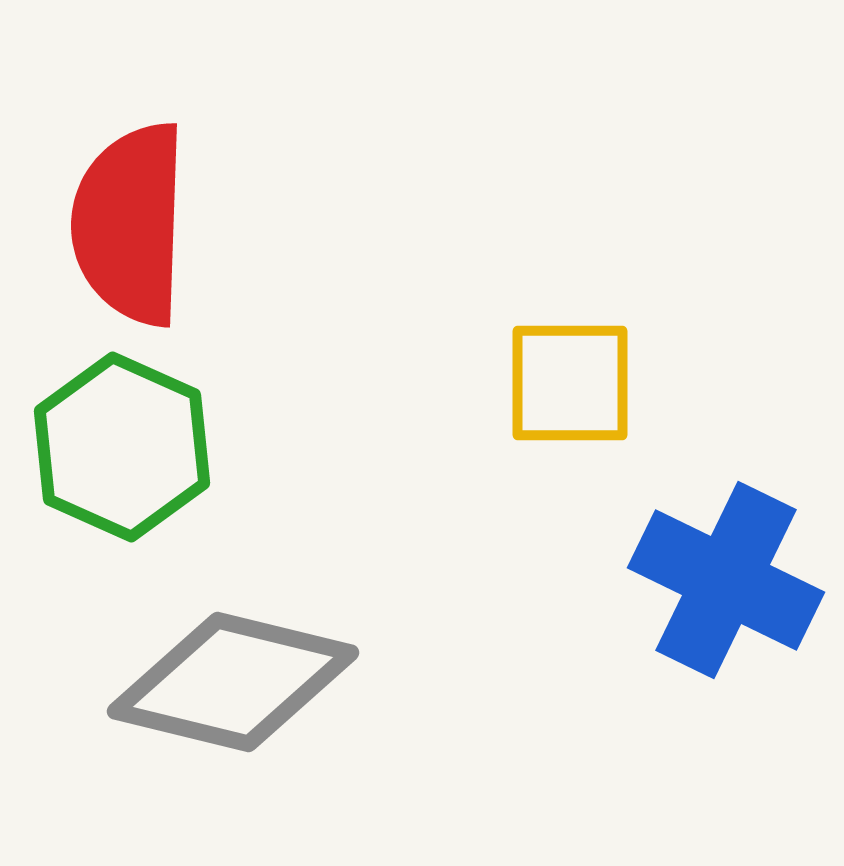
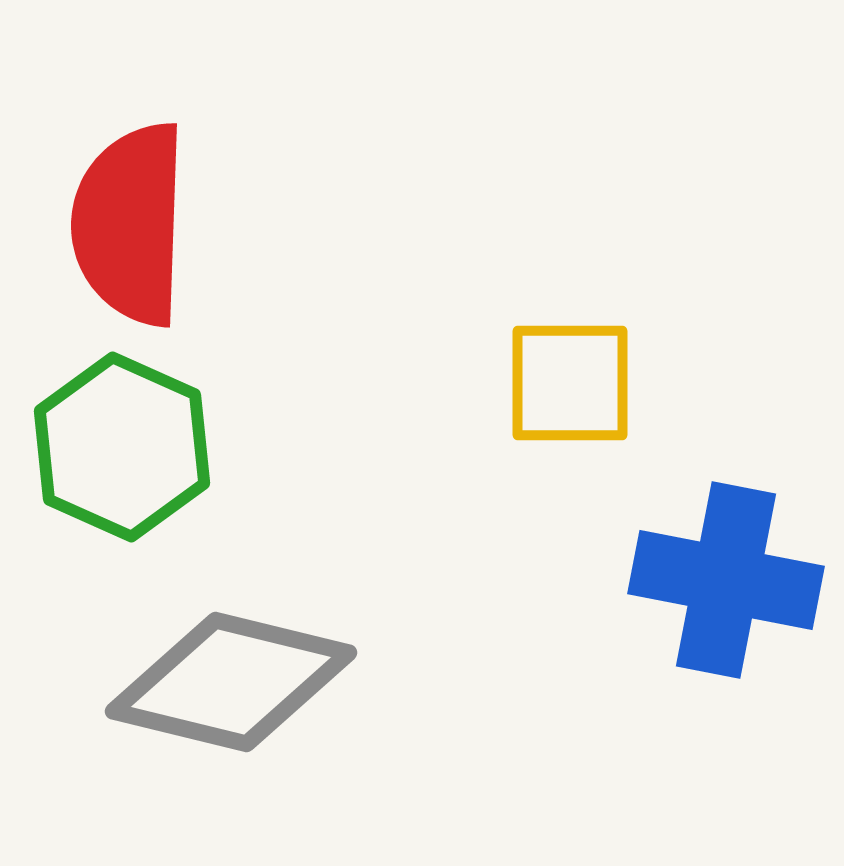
blue cross: rotated 15 degrees counterclockwise
gray diamond: moved 2 px left
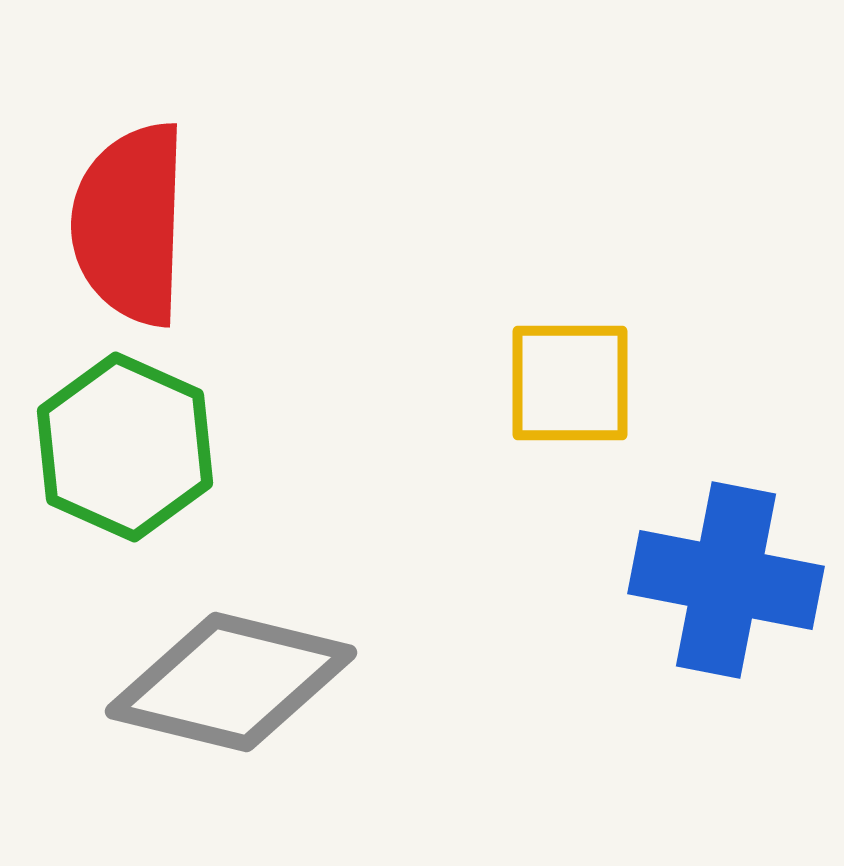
green hexagon: moved 3 px right
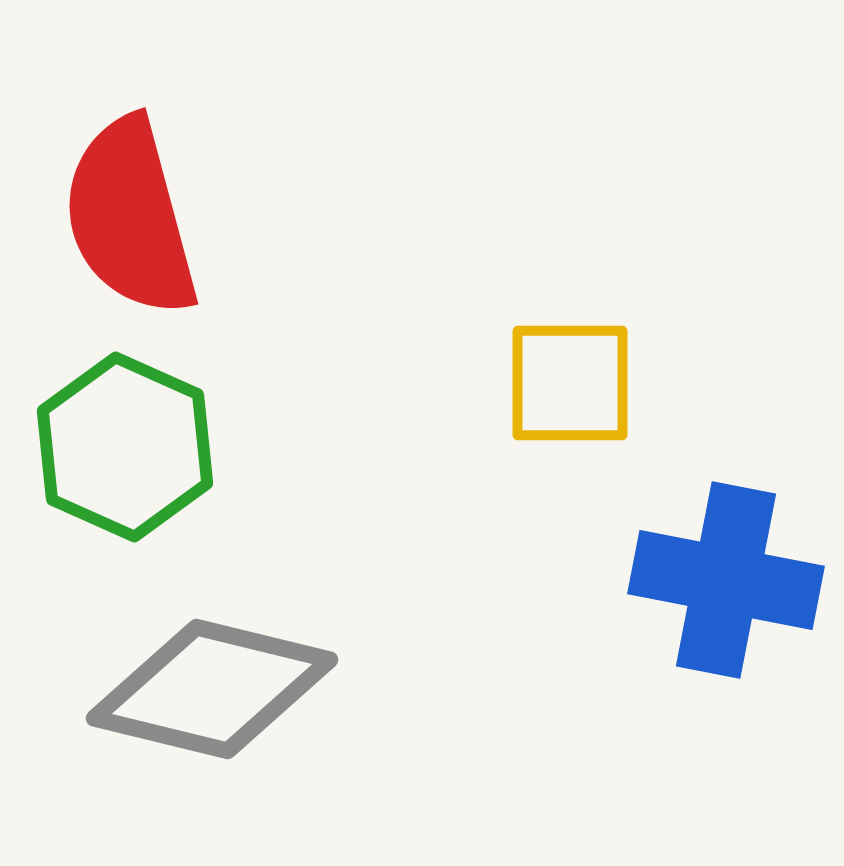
red semicircle: moved 7 px up; rotated 17 degrees counterclockwise
gray diamond: moved 19 px left, 7 px down
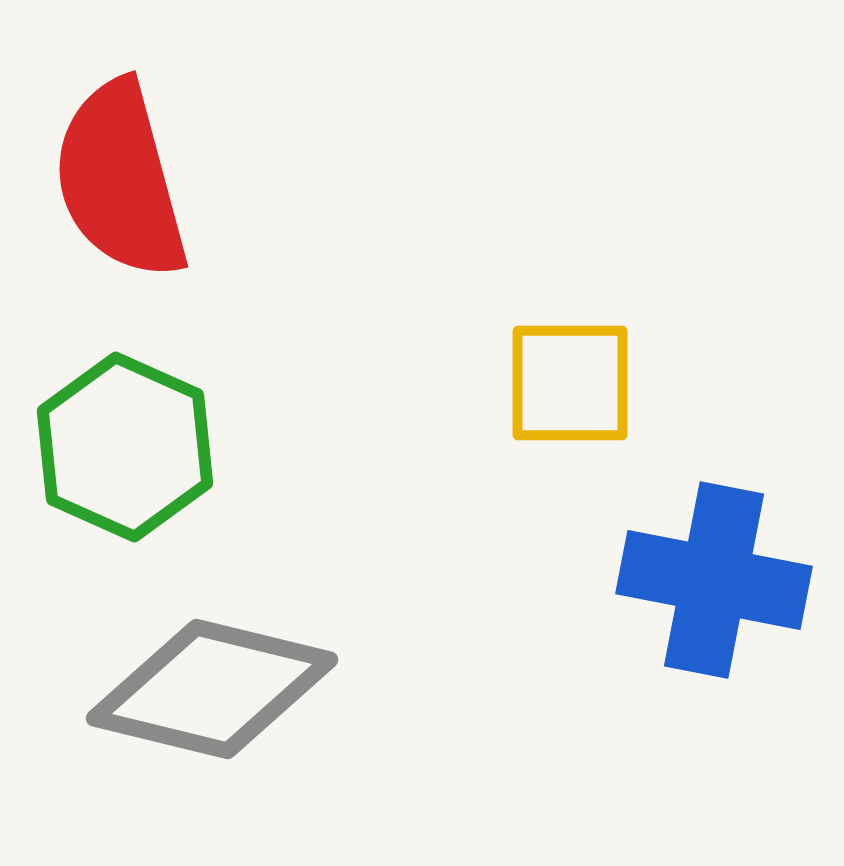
red semicircle: moved 10 px left, 37 px up
blue cross: moved 12 px left
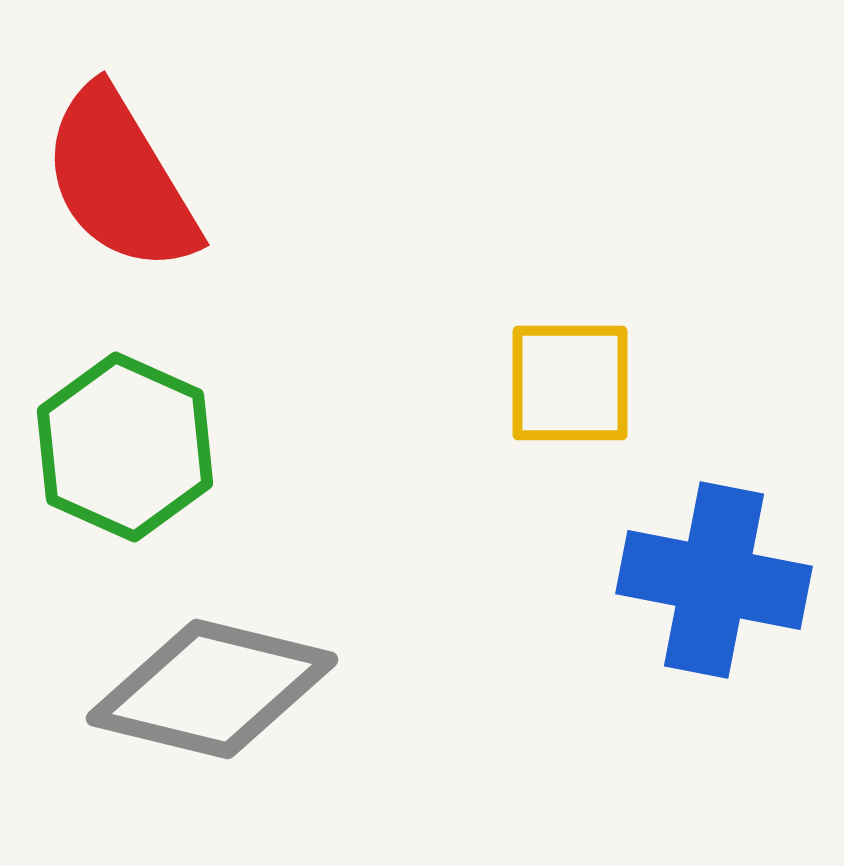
red semicircle: rotated 16 degrees counterclockwise
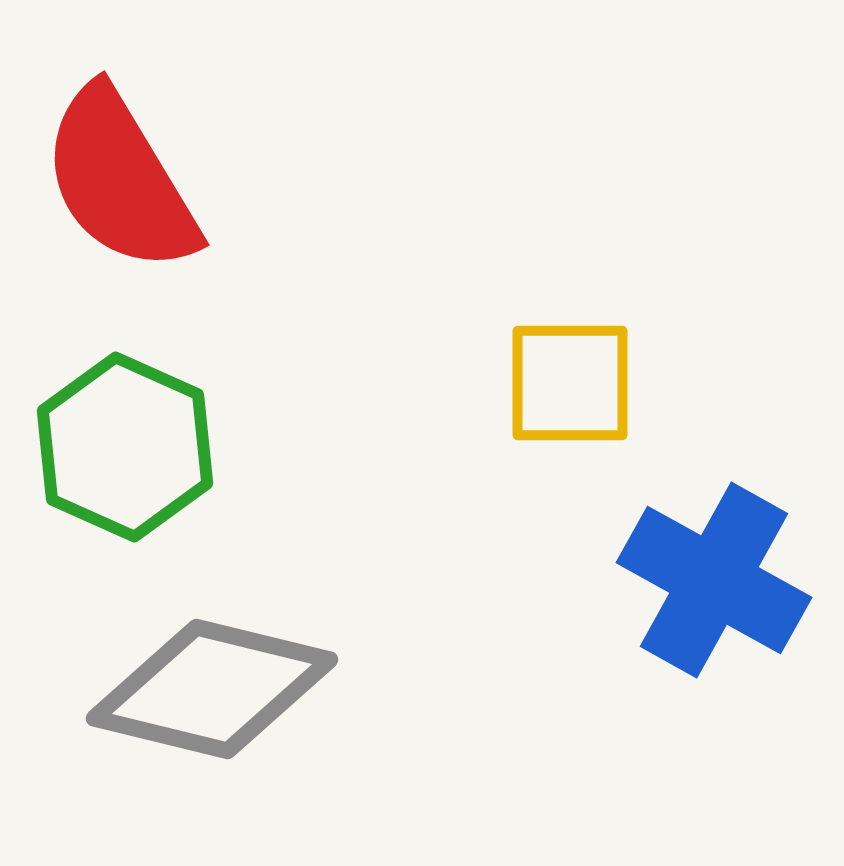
blue cross: rotated 18 degrees clockwise
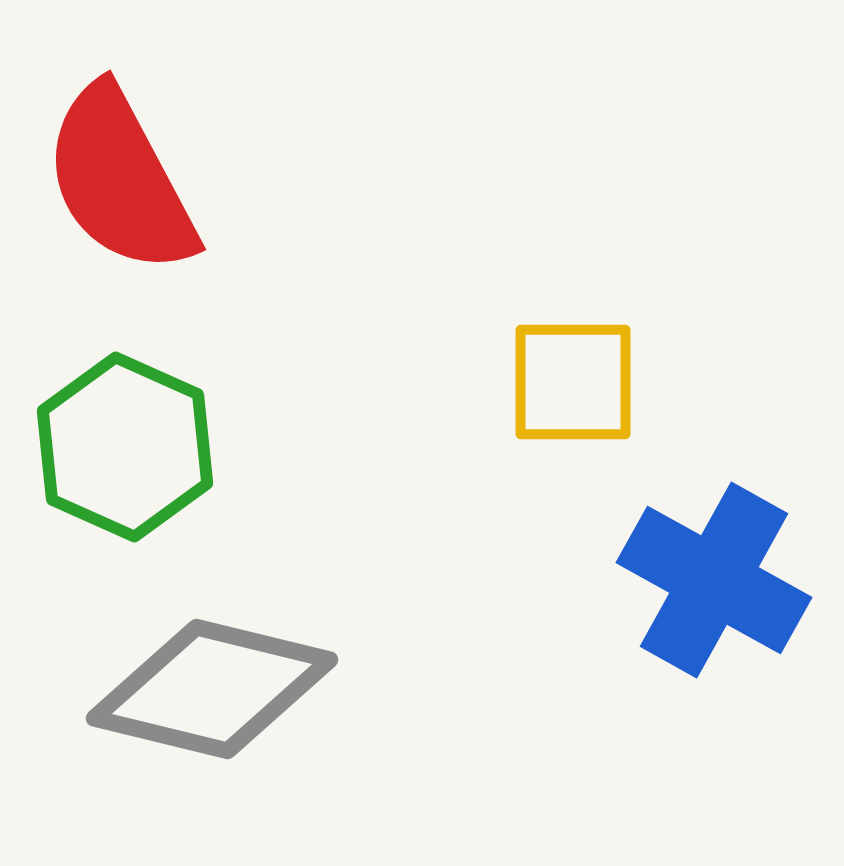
red semicircle: rotated 3 degrees clockwise
yellow square: moved 3 px right, 1 px up
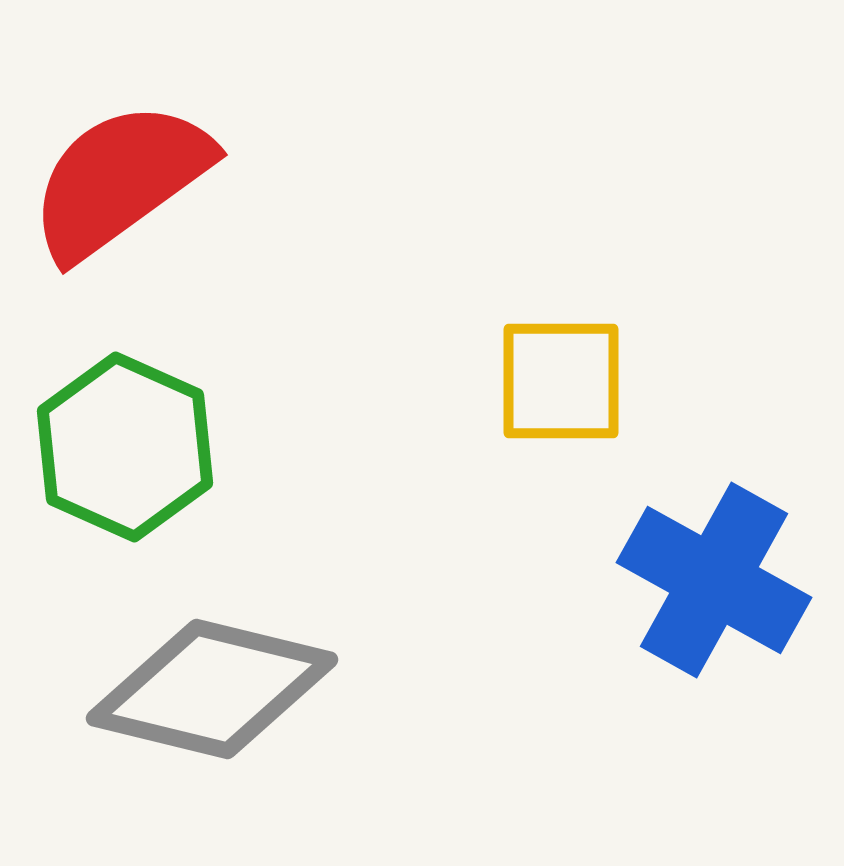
red semicircle: rotated 82 degrees clockwise
yellow square: moved 12 px left, 1 px up
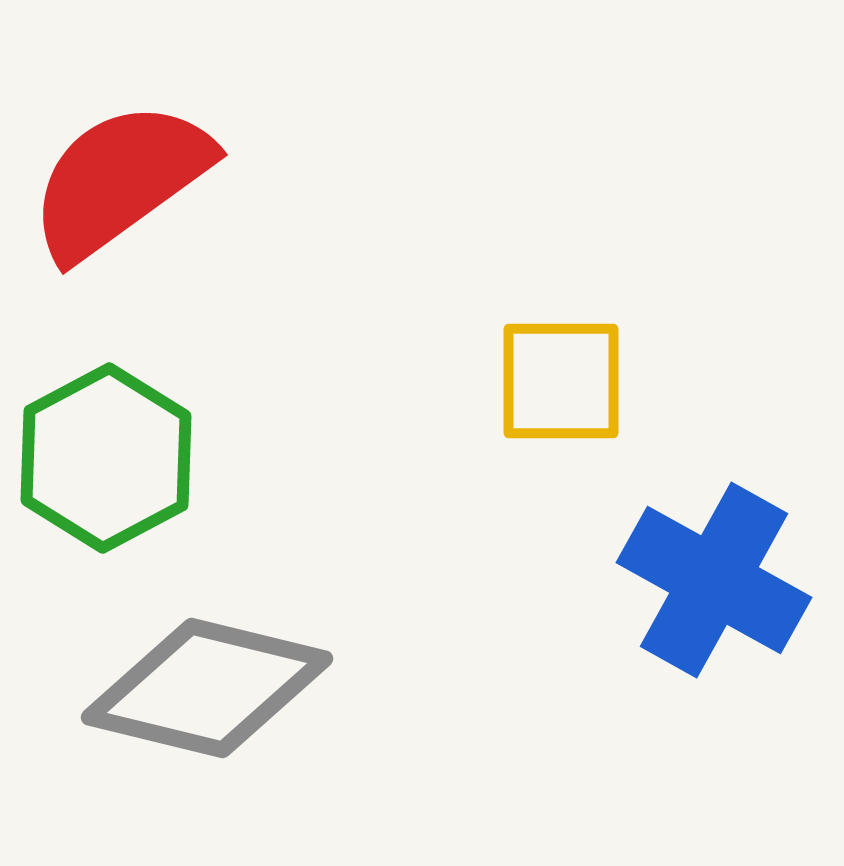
green hexagon: moved 19 px left, 11 px down; rotated 8 degrees clockwise
gray diamond: moved 5 px left, 1 px up
